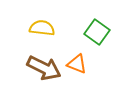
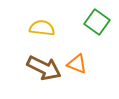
green square: moved 10 px up
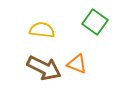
green square: moved 2 px left
yellow semicircle: moved 2 px down
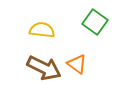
orange triangle: rotated 15 degrees clockwise
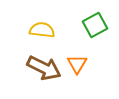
green square: moved 3 px down; rotated 25 degrees clockwise
orange triangle: rotated 25 degrees clockwise
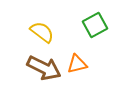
yellow semicircle: moved 2 px down; rotated 30 degrees clockwise
orange triangle: rotated 45 degrees clockwise
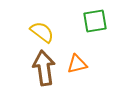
green square: moved 4 px up; rotated 20 degrees clockwise
brown arrow: rotated 124 degrees counterclockwise
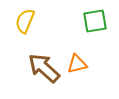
yellow semicircle: moved 17 px left, 11 px up; rotated 105 degrees counterclockwise
brown arrow: rotated 40 degrees counterclockwise
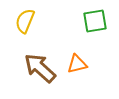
brown arrow: moved 4 px left
